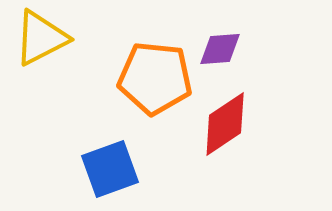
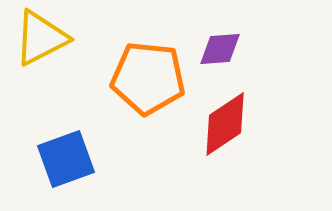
orange pentagon: moved 7 px left
blue square: moved 44 px left, 10 px up
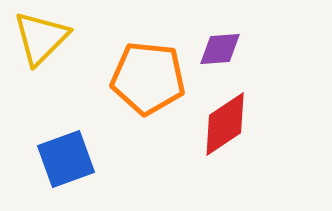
yellow triangle: rotated 18 degrees counterclockwise
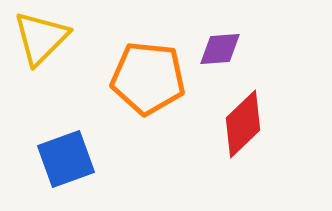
red diamond: moved 18 px right; rotated 10 degrees counterclockwise
